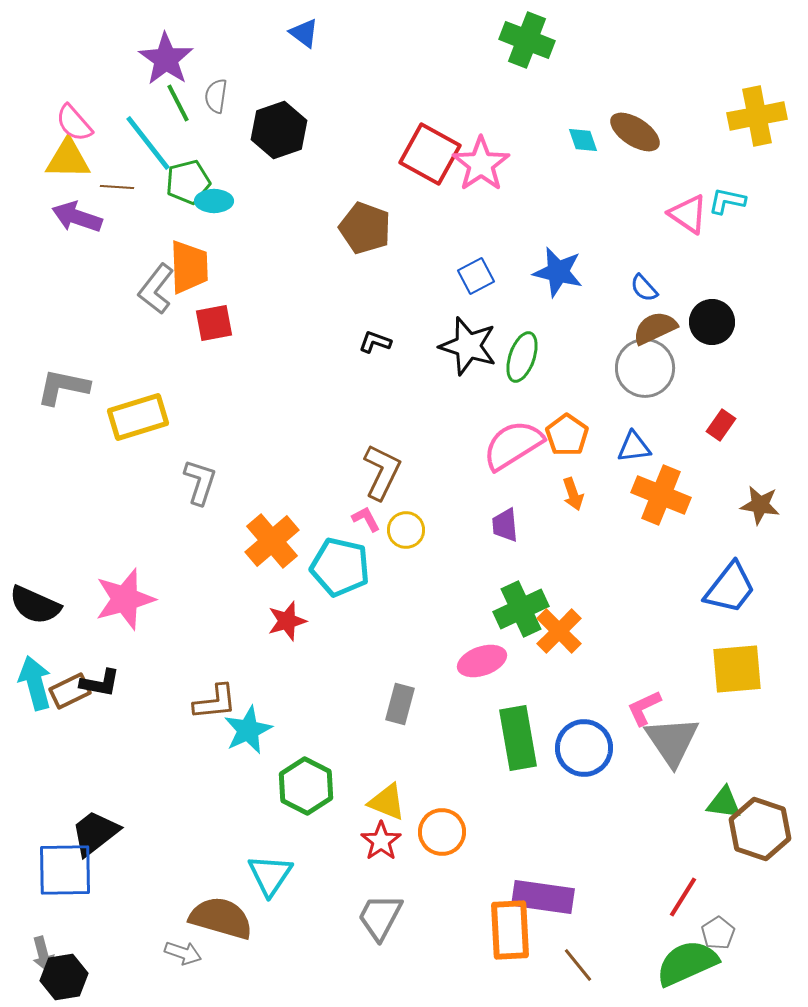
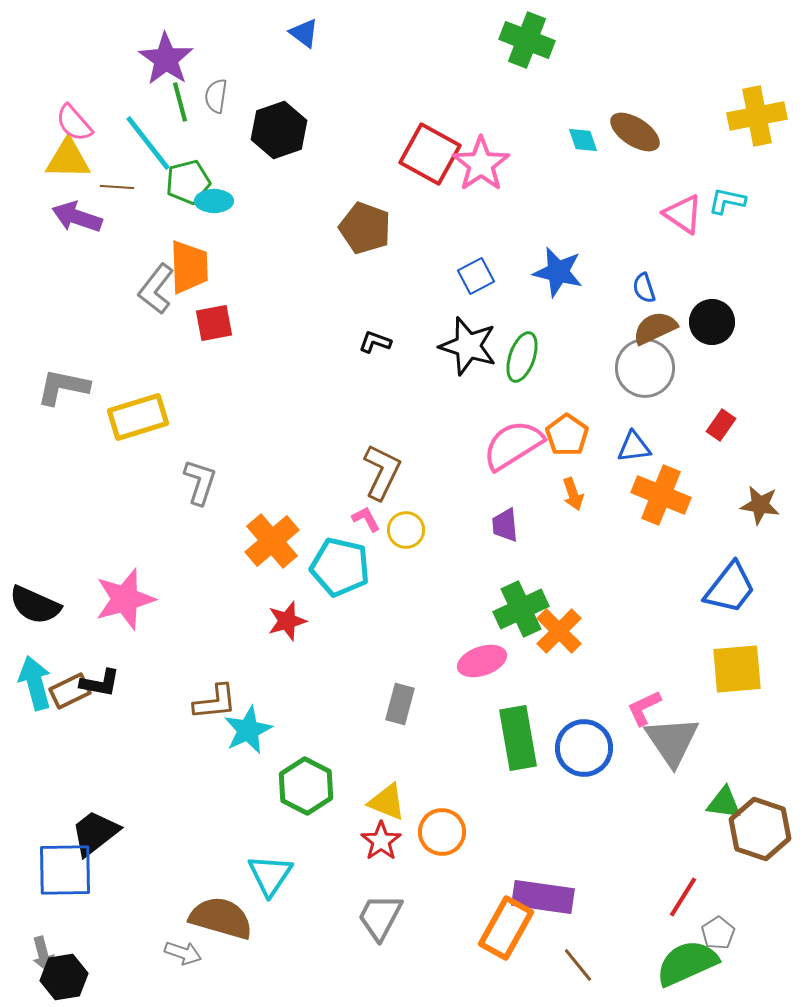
green line at (178, 103): moved 2 px right, 1 px up; rotated 12 degrees clockwise
pink triangle at (688, 214): moved 5 px left
blue semicircle at (644, 288): rotated 24 degrees clockwise
orange rectangle at (510, 930): moved 4 px left, 2 px up; rotated 32 degrees clockwise
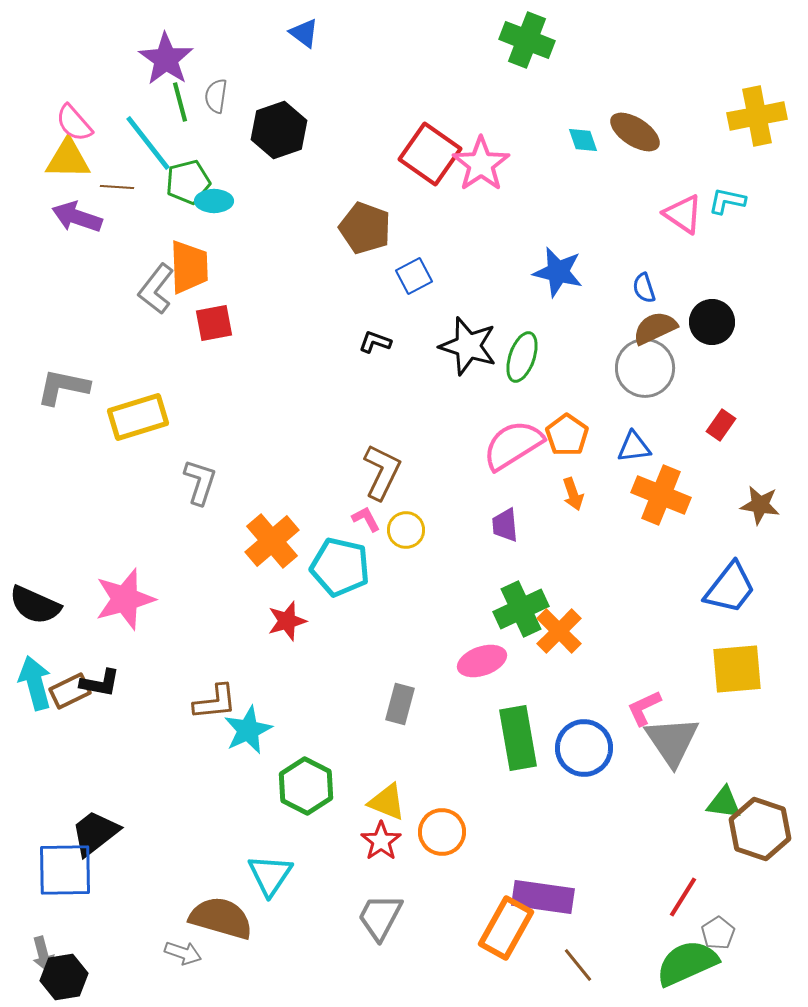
red square at (430, 154): rotated 6 degrees clockwise
blue square at (476, 276): moved 62 px left
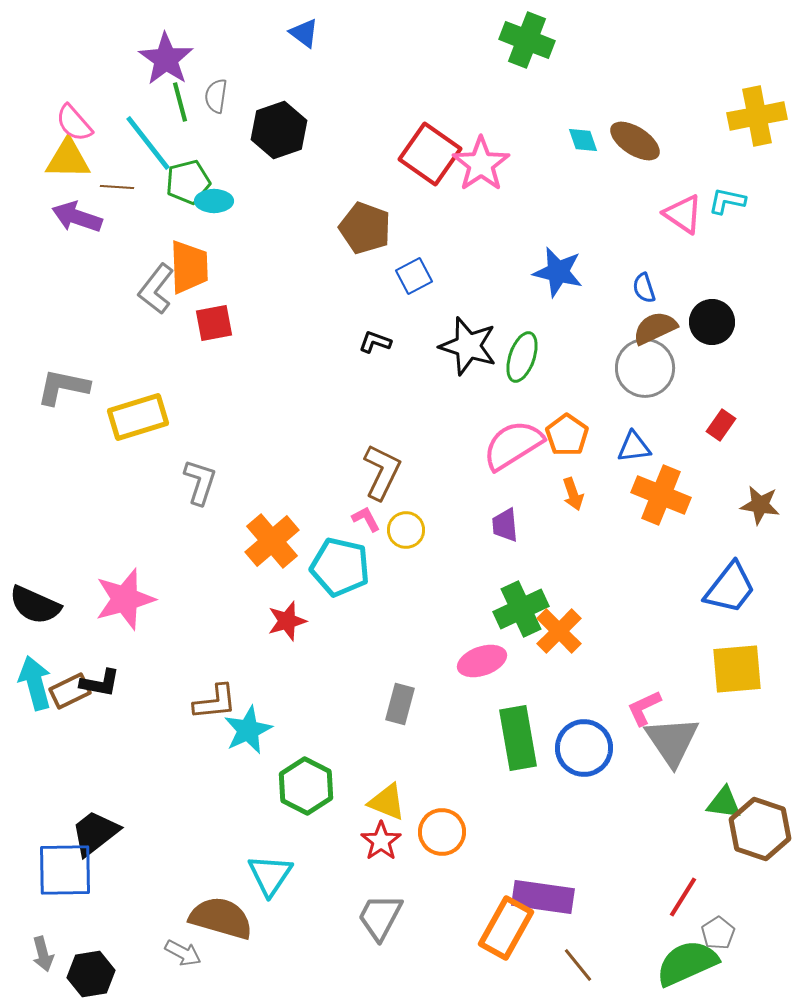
brown ellipse at (635, 132): moved 9 px down
gray arrow at (183, 953): rotated 9 degrees clockwise
black hexagon at (64, 977): moved 27 px right, 3 px up
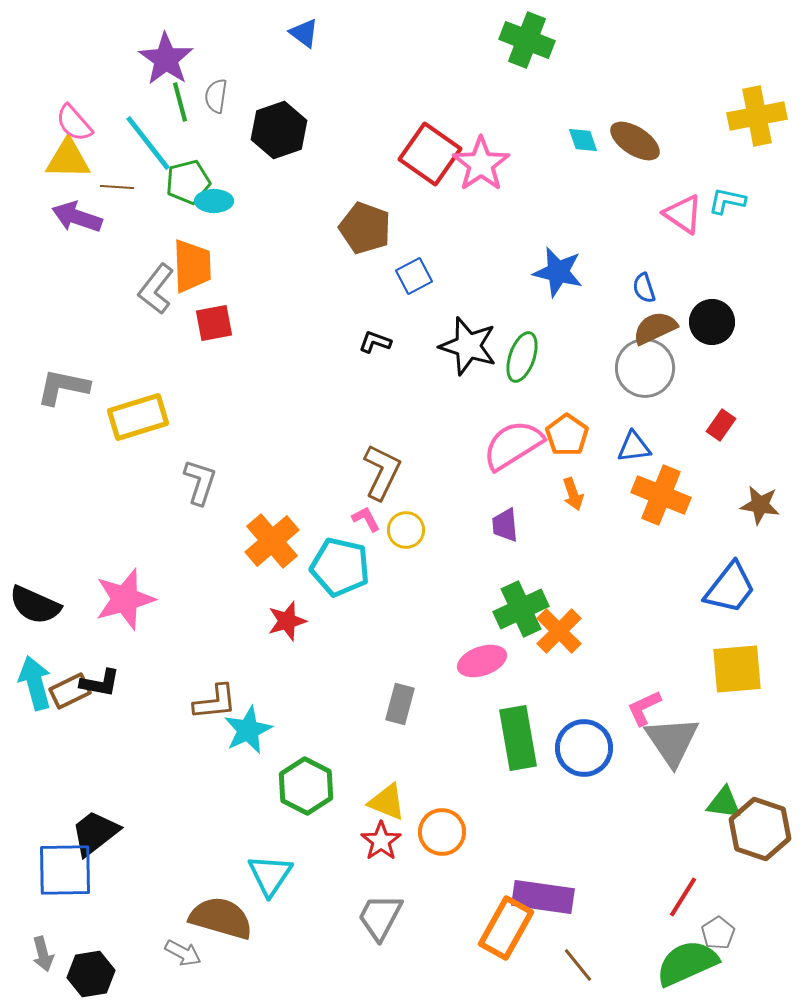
orange trapezoid at (189, 267): moved 3 px right, 1 px up
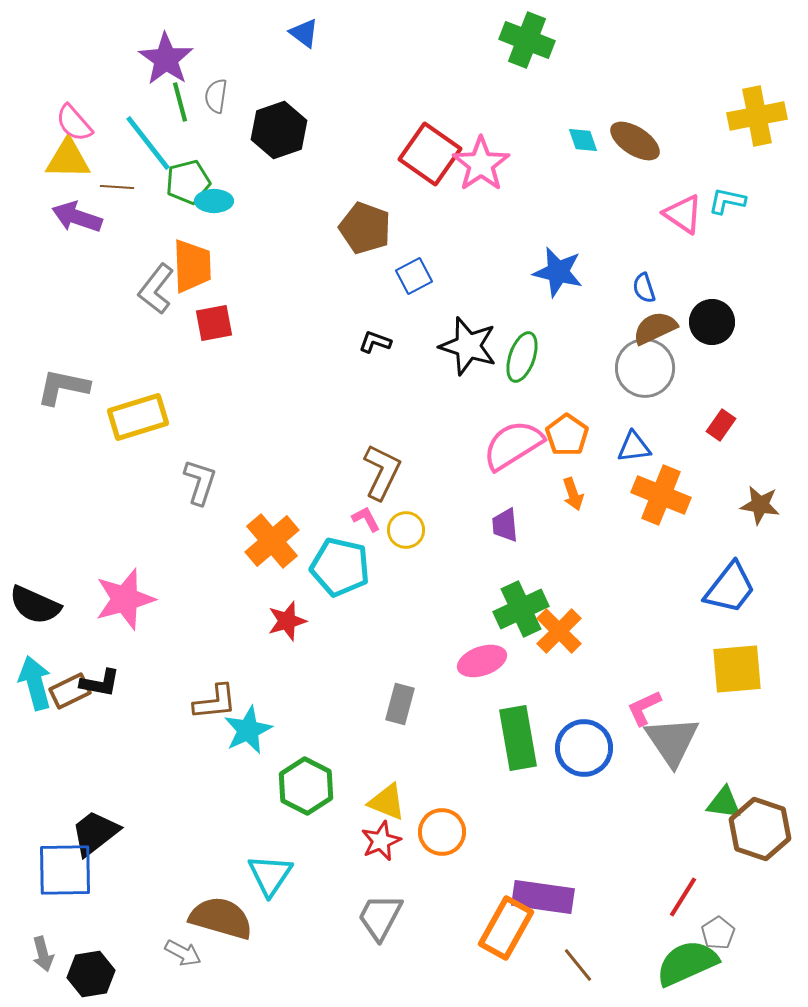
red star at (381, 841): rotated 12 degrees clockwise
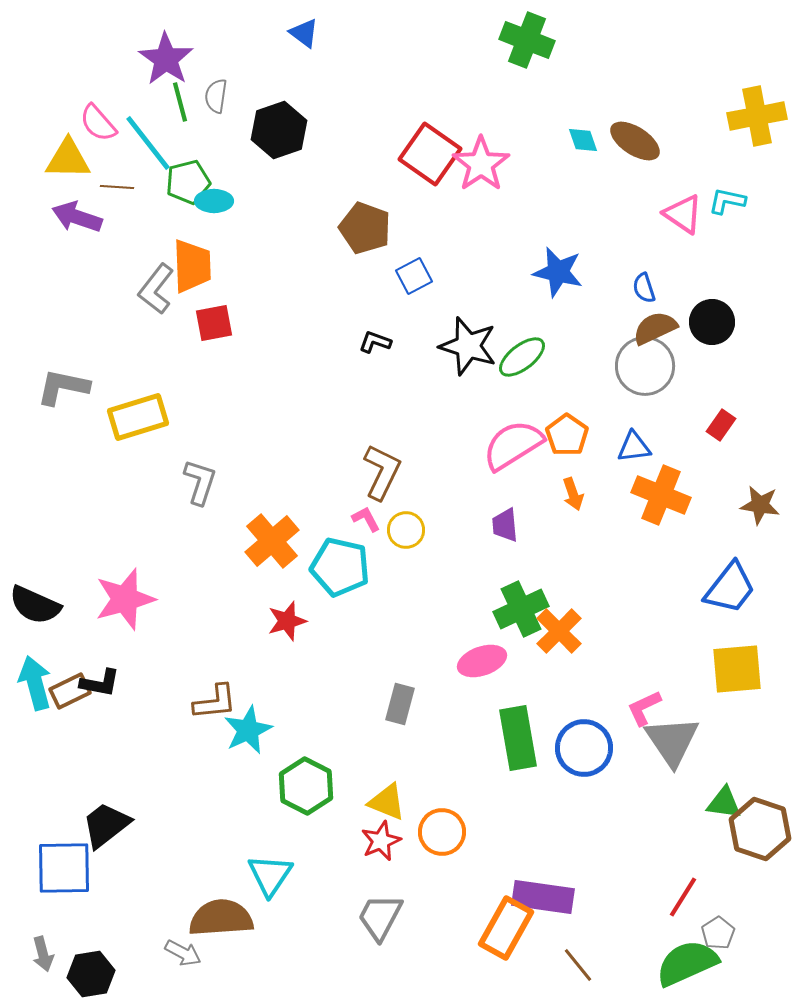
pink semicircle at (74, 123): moved 24 px right
green ellipse at (522, 357): rotated 33 degrees clockwise
gray circle at (645, 368): moved 2 px up
black trapezoid at (95, 833): moved 11 px right, 8 px up
blue square at (65, 870): moved 1 px left, 2 px up
brown semicircle at (221, 918): rotated 20 degrees counterclockwise
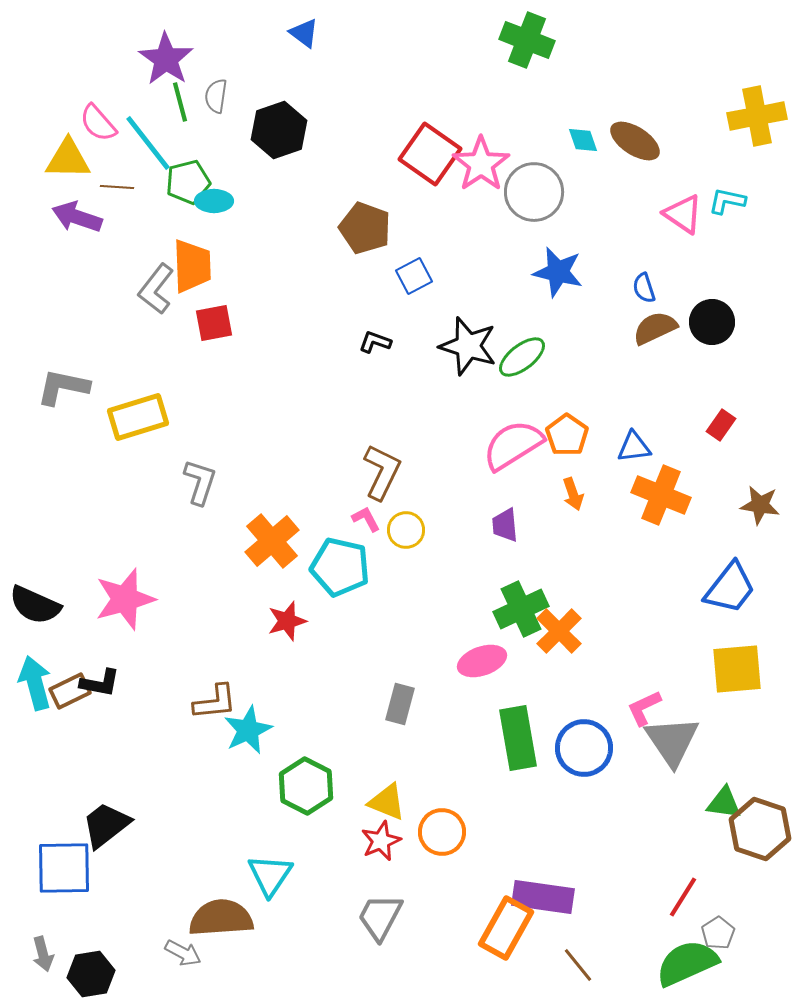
gray circle at (645, 366): moved 111 px left, 174 px up
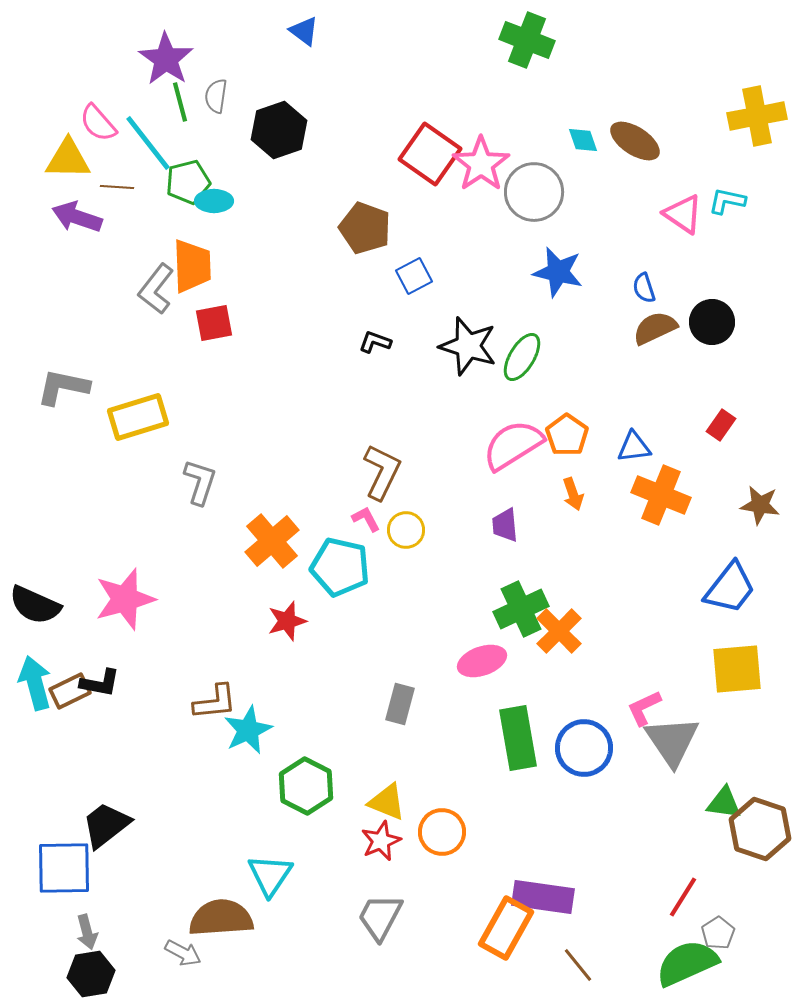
blue triangle at (304, 33): moved 2 px up
green ellipse at (522, 357): rotated 21 degrees counterclockwise
gray arrow at (43, 954): moved 44 px right, 22 px up
